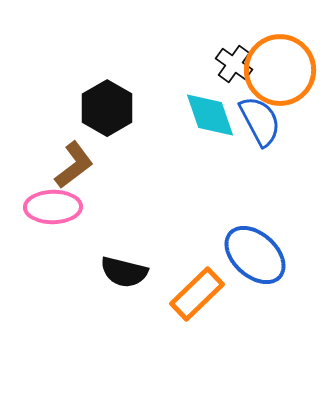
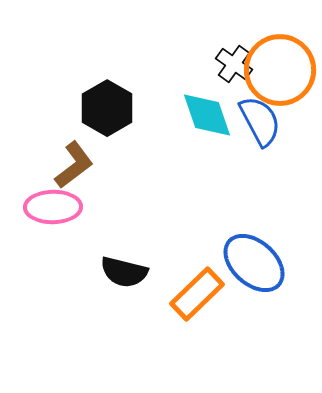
cyan diamond: moved 3 px left
blue ellipse: moved 1 px left, 8 px down
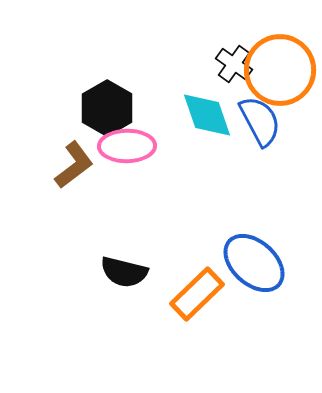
pink ellipse: moved 74 px right, 61 px up
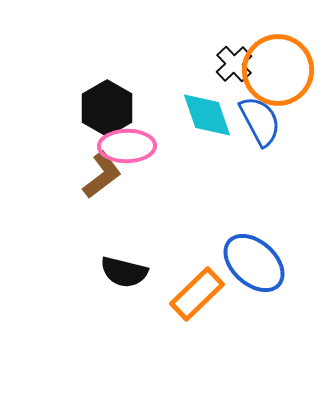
black cross: rotated 12 degrees clockwise
orange circle: moved 2 px left
brown L-shape: moved 28 px right, 10 px down
